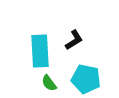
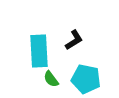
cyan rectangle: moved 1 px left
green semicircle: moved 2 px right, 4 px up
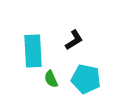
cyan rectangle: moved 6 px left
green semicircle: rotated 12 degrees clockwise
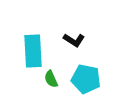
black L-shape: rotated 65 degrees clockwise
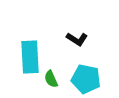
black L-shape: moved 3 px right, 1 px up
cyan rectangle: moved 3 px left, 6 px down
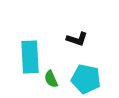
black L-shape: rotated 15 degrees counterclockwise
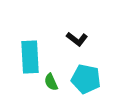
black L-shape: rotated 20 degrees clockwise
green semicircle: moved 3 px down
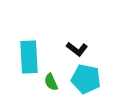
black L-shape: moved 10 px down
cyan rectangle: moved 1 px left
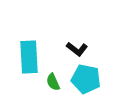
green semicircle: moved 2 px right
